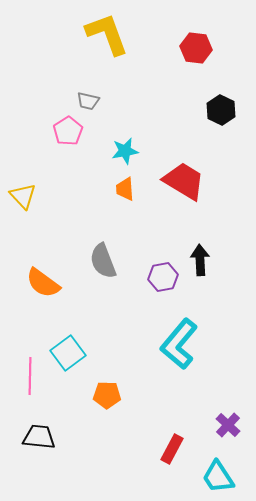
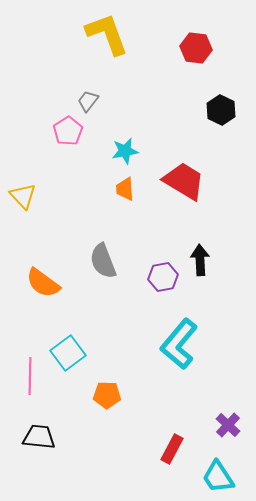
gray trapezoid: rotated 115 degrees clockwise
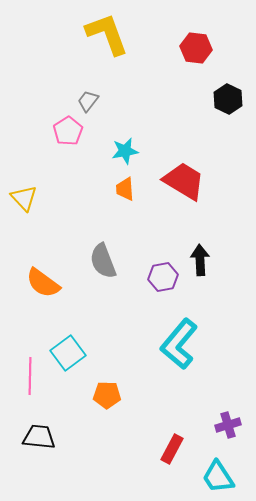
black hexagon: moved 7 px right, 11 px up
yellow triangle: moved 1 px right, 2 px down
purple cross: rotated 30 degrees clockwise
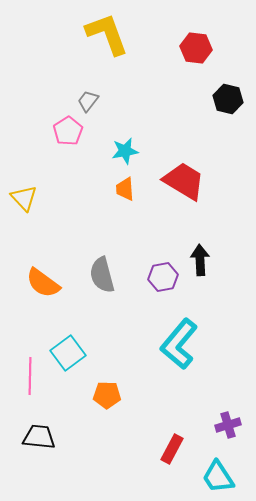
black hexagon: rotated 12 degrees counterclockwise
gray semicircle: moved 1 px left, 14 px down; rotated 6 degrees clockwise
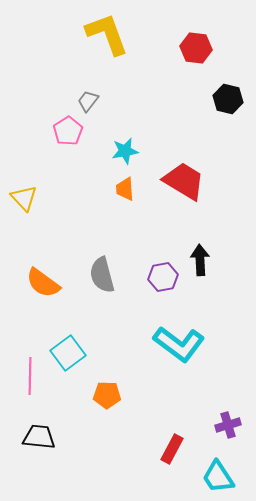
cyan L-shape: rotated 93 degrees counterclockwise
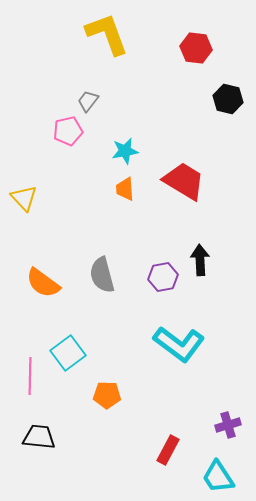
pink pentagon: rotated 20 degrees clockwise
red rectangle: moved 4 px left, 1 px down
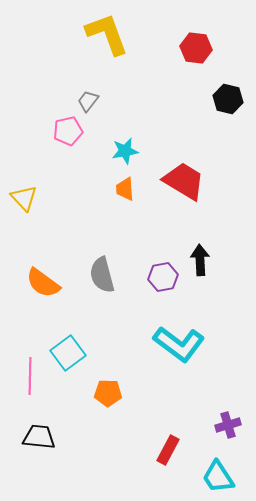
orange pentagon: moved 1 px right, 2 px up
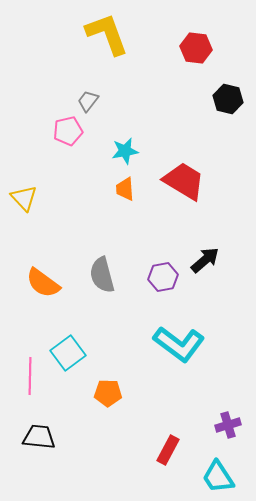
black arrow: moved 5 px right; rotated 52 degrees clockwise
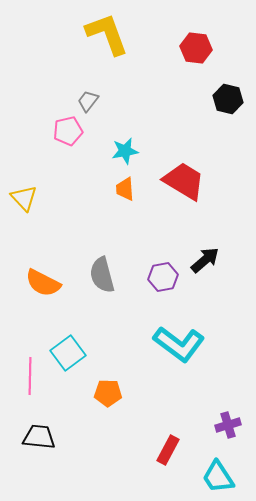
orange semicircle: rotated 9 degrees counterclockwise
